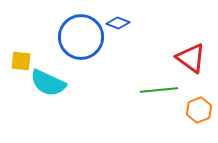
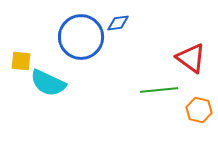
blue diamond: rotated 30 degrees counterclockwise
orange hexagon: rotated 25 degrees counterclockwise
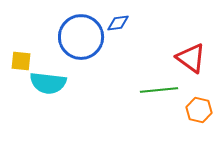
cyan semicircle: rotated 18 degrees counterclockwise
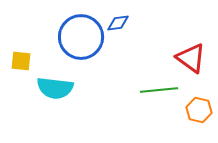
cyan semicircle: moved 7 px right, 5 px down
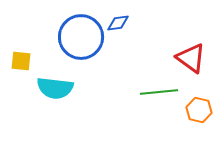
green line: moved 2 px down
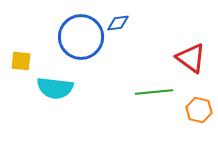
green line: moved 5 px left
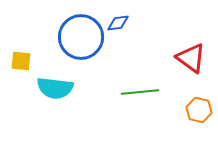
green line: moved 14 px left
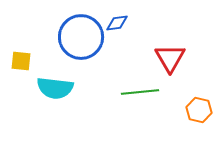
blue diamond: moved 1 px left
red triangle: moved 21 px left; rotated 24 degrees clockwise
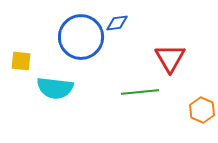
orange hexagon: moved 3 px right; rotated 10 degrees clockwise
